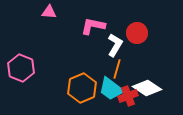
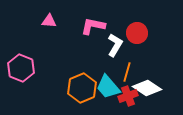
pink triangle: moved 9 px down
orange line: moved 10 px right, 3 px down
cyan trapezoid: moved 3 px left, 2 px up; rotated 12 degrees clockwise
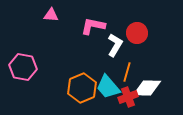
pink triangle: moved 2 px right, 6 px up
pink hexagon: moved 2 px right, 1 px up; rotated 12 degrees counterclockwise
white diamond: rotated 32 degrees counterclockwise
red cross: moved 1 px down
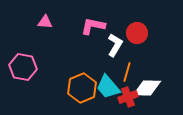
pink triangle: moved 6 px left, 7 px down
